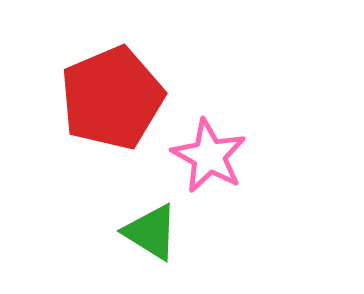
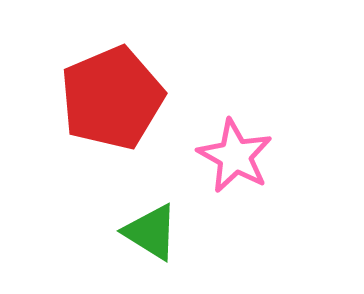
pink star: moved 26 px right
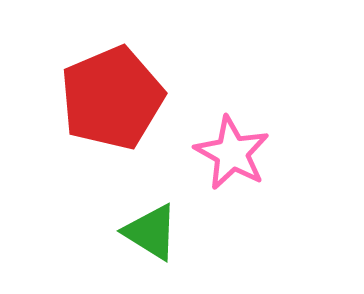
pink star: moved 3 px left, 3 px up
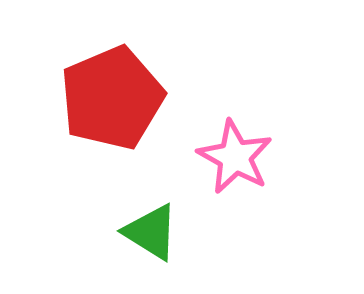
pink star: moved 3 px right, 4 px down
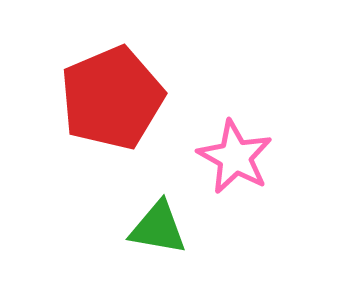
green triangle: moved 7 px right, 4 px up; rotated 22 degrees counterclockwise
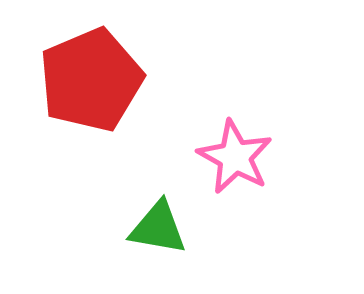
red pentagon: moved 21 px left, 18 px up
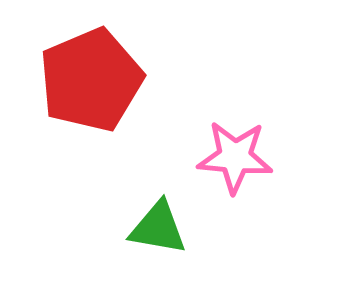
pink star: rotated 24 degrees counterclockwise
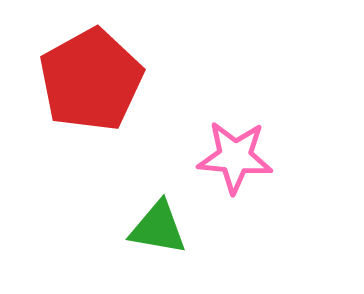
red pentagon: rotated 6 degrees counterclockwise
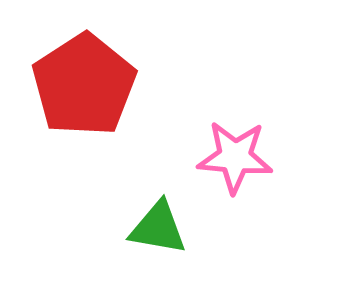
red pentagon: moved 7 px left, 5 px down; rotated 4 degrees counterclockwise
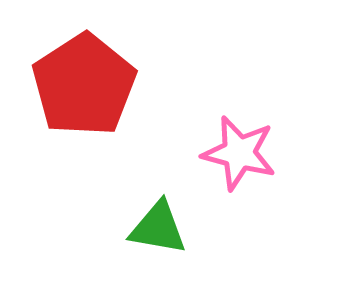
pink star: moved 4 px right, 4 px up; rotated 10 degrees clockwise
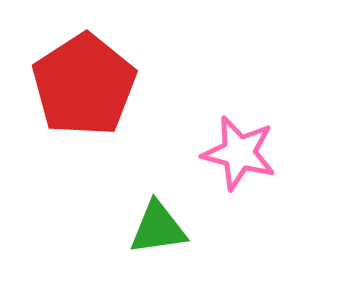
green triangle: rotated 18 degrees counterclockwise
